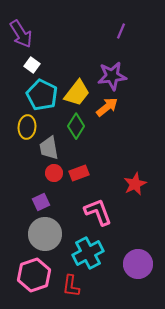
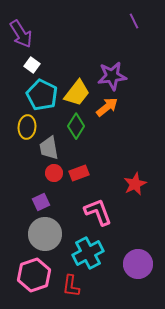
purple line: moved 13 px right, 10 px up; rotated 49 degrees counterclockwise
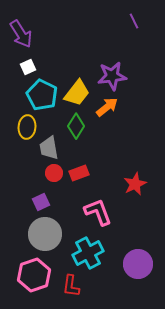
white square: moved 4 px left, 2 px down; rotated 28 degrees clockwise
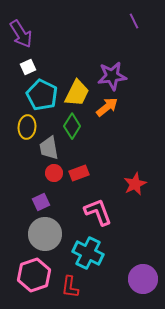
yellow trapezoid: rotated 12 degrees counterclockwise
green diamond: moved 4 px left
cyan cross: rotated 36 degrees counterclockwise
purple circle: moved 5 px right, 15 px down
red L-shape: moved 1 px left, 1 px down
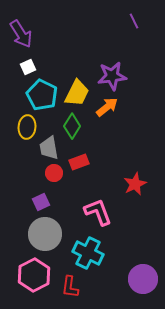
red rectangle: moved 11 px up
pink hexagon: rotated 8 degrees counterclockwise
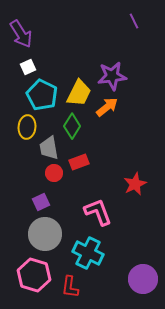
yellow trapezoid: moved 2 px right
pink hexagon: rotated 16 degrees counterclockwise
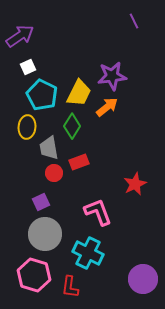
purple arrow: moved 1 px left, 2 px down; rotated 92 degrees counterclockwise
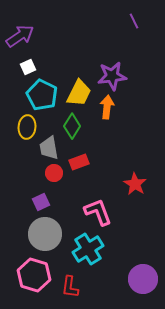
orange arrow: rotated 45 degrees counterclockwise
red star: rotated 15 degrees counterclockwise
cyan cross: moved 4 px up; rotated 32 degrees clockwise
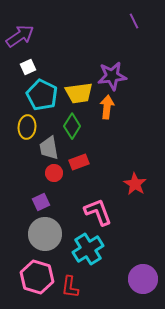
yellow trapezoid: rotated 56 degrees clockwise
pink hexagon: moved 3 px right, 2 px down
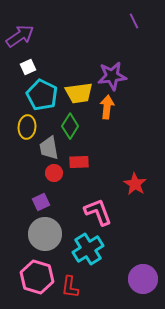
green diamond: moved 2 px left
red rectangle: rotated 18 degrees clockwise
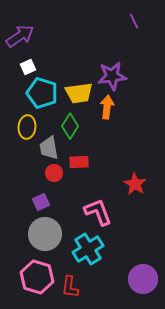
cyan pentagon: moved 2 px up; rotated 8 degrees counterclockwise
